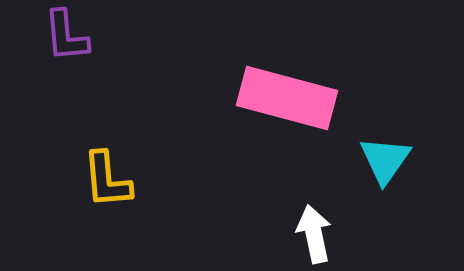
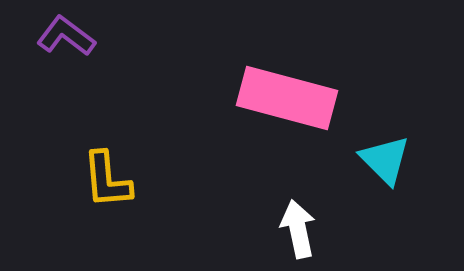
purple L-shape: rotated 132 degrees clockwise
cyan triangle: rotated 20 degrees counterclockwise
white arrow: moved 16 px left, 5 px up
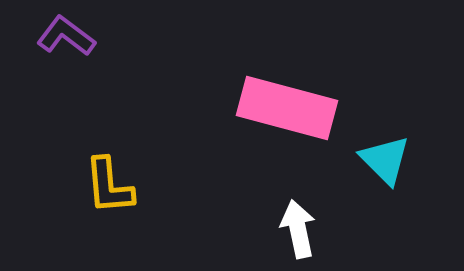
pink rectangle: moved 10 px down
yellow L-shape: moved 2 px right, 6 px down
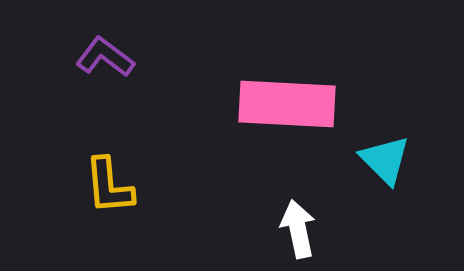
purple L-shape: moved 39 px right, 21 px down
pink rectangle: moved 4 px up; rotated 12 degrees counterclockwise
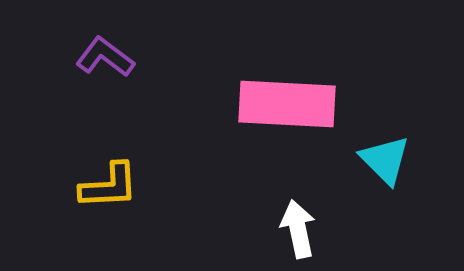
yellow L-shape: rotated 88 degrees counterclockwise
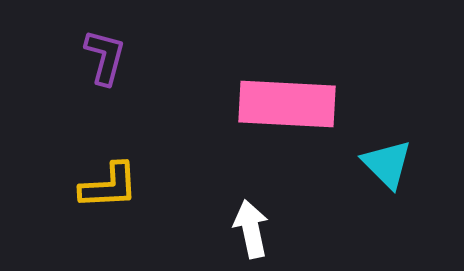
purple L-shape: rotated 68 degrees clockwise
cyan triangle: moved 2 px right, 4 px down
white arrow: moved 47 px left
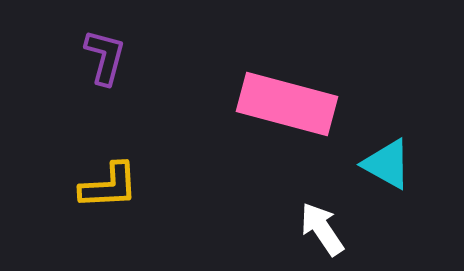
pink rectangle: rotated 12 degrees clockwise
cyan triangle: rotated 16 degrees counterclockwise
white arrow: moved 71 px right; rotated 22 degrees counterclockwise
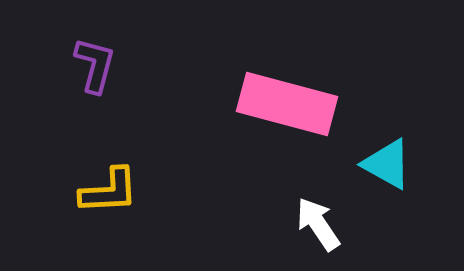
purple L-shape: moved 10 px left, 8 px down
yellow L-shape: moved 5 px down
white arrow: moved 4 px left, 5 px up
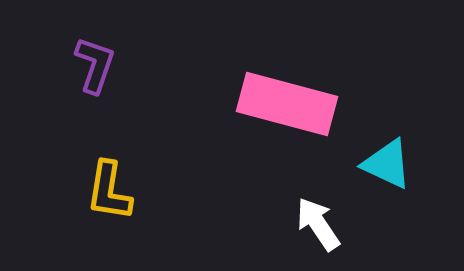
purple L-shape: rotated 4 degrees clockwise
cyan triangle: rotated 4 degrees counterclockwise
yellow L-shape: rotated 102 degrees clockwise
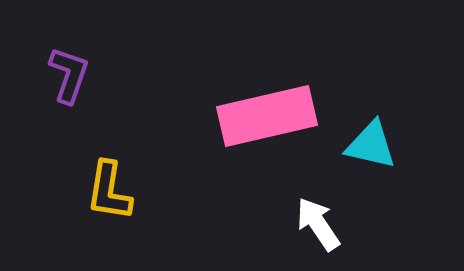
purple L-shape: moved 26 px left, 10 px down
pink rectangle: moved 20 px left, 12 px down; rotated 28 degrees counterclockwise
cyan triangle: moved 16 px left, 19 px up; rotated 12 degrees counterclockwise
